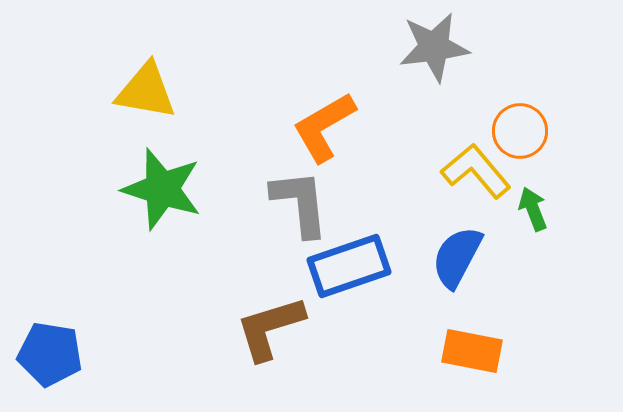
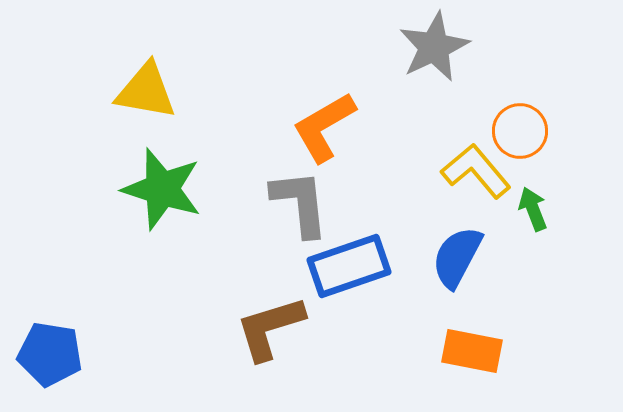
gray star: rotated 18 degrees counterclockwise
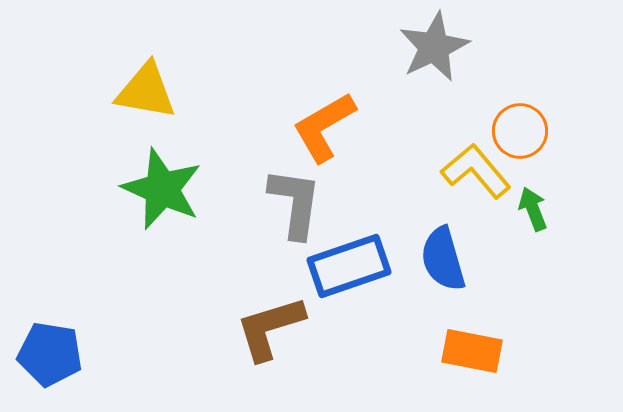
green star: rotated 6 degrees clockwise
gray L-shape: moved 5 px left; rotated 14 degrees clockwise
blue semicircle: moved 14 px left, 2 px down; rotated 44 degrees counterclockwise
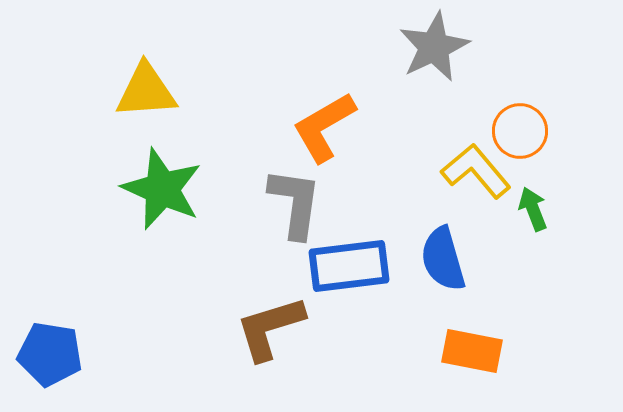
yellow triangle: rotated 14 degrees counterclockwise
blue rectangle: rotated 12 degrees clockwise
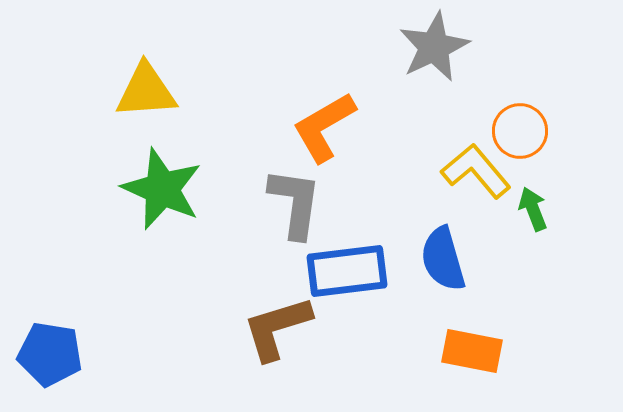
blue rectangle: moved 2 px left, 5 px down
brown L-shape: moved 7 px right
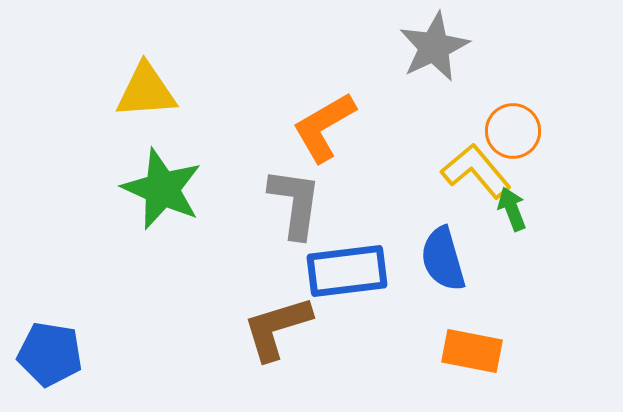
orange circle: moved 7 px left
green arrow: moved 21 px left
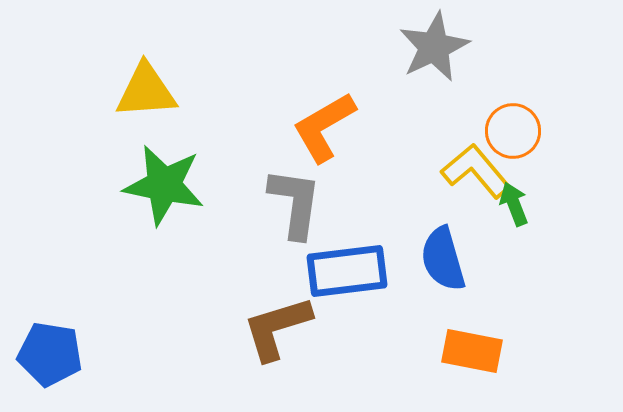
green star: moved 2 px right, 4 px up; rotated 12 degrees counterclockwise
green arrow: moved 2 px right, 5 px up
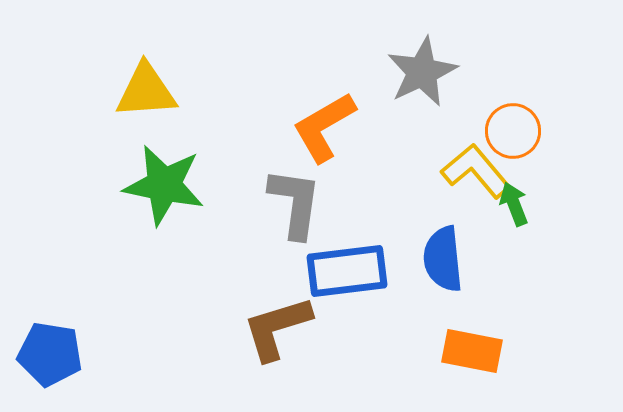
gray star: moved 12 px left, 25 px down
blue semicircle: rotated 10 degrees clockwise
